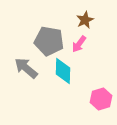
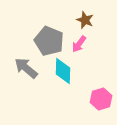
brown star: rotated 24 degrees counterclockwise
gray pentagon: rotated 12 degrees clockwise
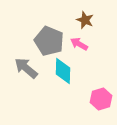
pink arrow: rotated 84 degrees clockwise
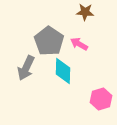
brown star: moved 8 px up; rotated 18 degrees counterclockwise
gray pentagon: rotated 12 degrees clockwise
gray arrow: rotated 105 degrees counterclockwise
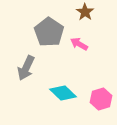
brown star: rotated 30 degrees clockwise
gray pentagon: moved 9 px up
cyan diamond: moved 22 px down; rotated 48 degrees counterclockwise
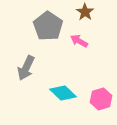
gray pentagon: moved 1 px left, 6 px up
pink arrow: moved 3 px up
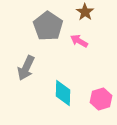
cyan diamond: rotated 48 degrees clockwise
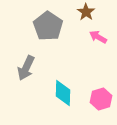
brown star: moved 1 px right
pink arrow: moved 19 px right, 4 px up
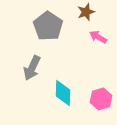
brown star: rotated 18 degrees clockwise
gray arrow: moved 6 px right
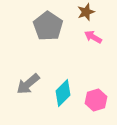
pink arrow: moved 5 px left
gray arrow: moved 4 px left, 16 px down; rotated 25 degrees clockwise
cyan diamond: rotated 44 degrees clockwise
pink hexagon: moved 5 px left, 1 px down
